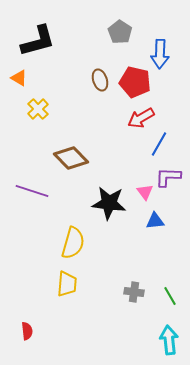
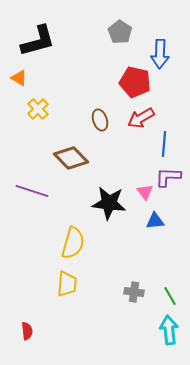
brown ellipse: moved 40 px down
blue line: moved 5 px right; rotated 25 degrees counterclockwise
cyan arrow: moved 10 px up
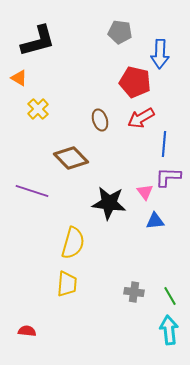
gray pentagon: rotated 25 degrees counterclockwise
red semicircle: rotated 78 degrees counterclockwise
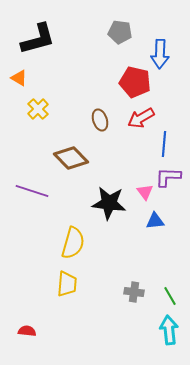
black L-shape: moved 2 px up
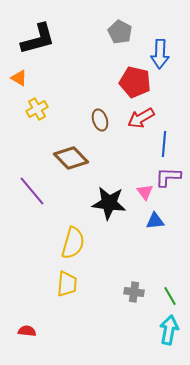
gray pentagon: rotated 20 degrees clockwise
yellow cross: moved 1 px left; rotated 15 degrees clockwise
purple line: rotated 32 degrees clockwise
cyan arrow: rotated 16 degrees clockwise
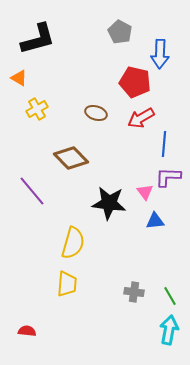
brown ellipse: moved 4 px left, 7 px up; rotated 55 degrees counterclockwise
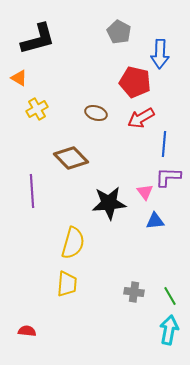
gray pentagon: moved 1 px left
purple line: rotated 36 degrees clockwise
black star: rotated 12 degrees counterclockwise
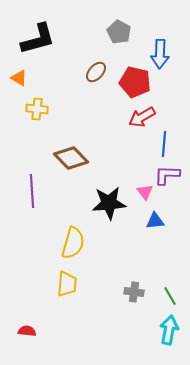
yellow cross: rotated 35 degrees clockwise
brown ellipse: moved 41 px up; rotated 65 degrees counterclockwise
red arrow: moved 1 px right, 1 px up
purple L-shape: moved 1 px left, 2 px up
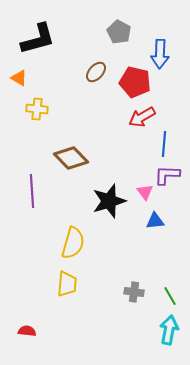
black star: moved 2 px up; rotated 12 degrees counterclockwise
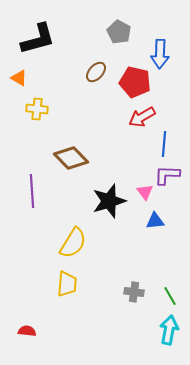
yellow semicircle: rotated 16 degrees clockwise
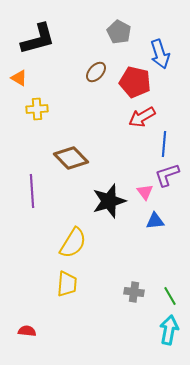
blue arrow: rotated 20 degrees counterclockwise
yellow cross: rotated 10 degrees counterclockwise
purple L-shape: rotated 20 degrees counterclockwise
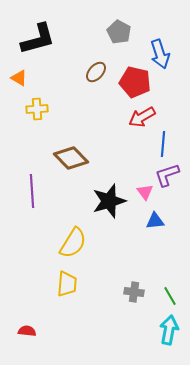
blue line: moved 1 px left
